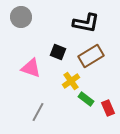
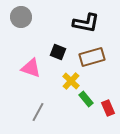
brown rectangle: moved 1 px right, 1 px down; rotated 15 degrees clockwise
yellow cross: rotated 12 degrees counterclockwise
green rectangle: rotated 14 degrees clockwise
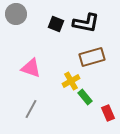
gray circle: moved 5 px left, 3 px up
black square: moved 2 px left, 28 px up
yellow cross: rotated 18 degrees clockwise
green rectangle: moved 1 px left, 2 px up
red rectangle: moved 5 px down
gray line: moved 7 px left, 3 px up
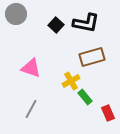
black square: moved 1 px down; rotated 21 degrees clockwise
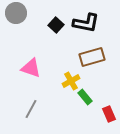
gray circle: moved 1 px up
red rectangle: moved 1 px right, 1 px down
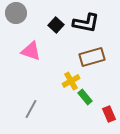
pink triangle: moved 17 px up
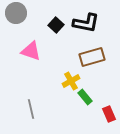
gray line: rotated 42 degrees counterclockwise
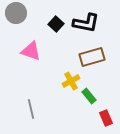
black square: moved 1 px up
green rectangle: moved 4 px right, 1 px up
red rectangle: moved 3 px left, 4 px down
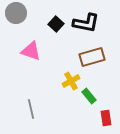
red rectangle: rotated 14 degrees clockwise
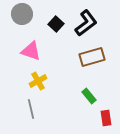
gray circle: moved 6 px right, 1 px down
black L-shape: rotated 48 degrees counterclockwise
yellow cross: moved 33 px left
